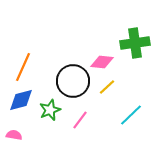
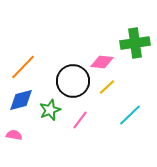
orange line: rotated 20 degrees clockwise
cyan line: moved 1 px left
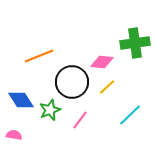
orange line: moved 16 px right, 11 px up; rotated 24 degrees clockwise
black circle: moved 1 px left, 1 px down
blue diamond: rotated 72 degrees clockwise
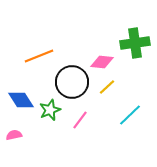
pink semicircle: rotated 21 degrees counterclockwise
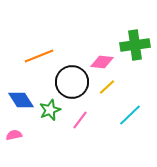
green cross: moved 2 px down
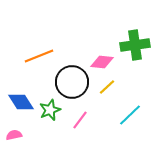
blue diamond: moved 2 px down
